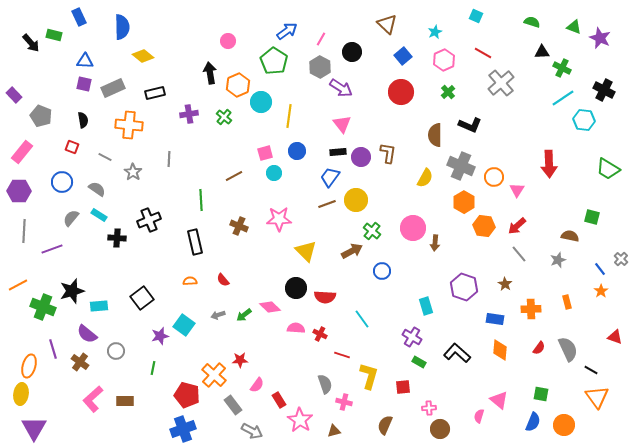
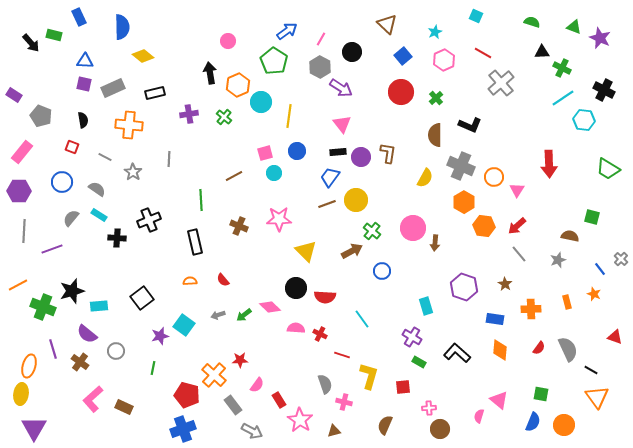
green cross at (448, 92): moved 12 px left, 6 px down
purple rectangle at (14, 95): rotated 14 degrees counterclockwise
orange star at (601, 291): moved 7 px left, 3 px down; rotated 16 degrees counterclockwise
brown rectangle at (125, 401): moved 1 px left, 6 px down; rotated 24 degrees clockwise
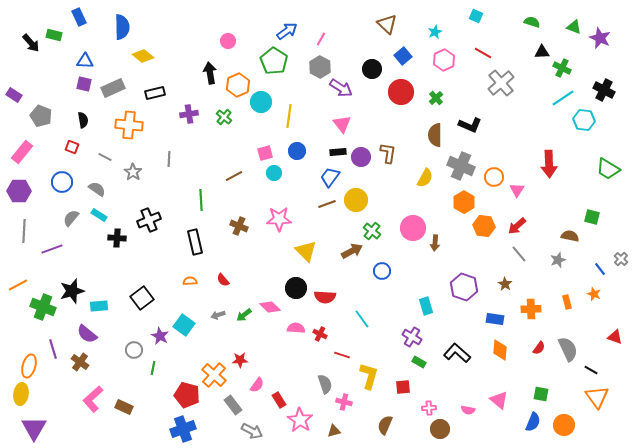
black circle at (352, 52): moved 20 px right, 17 px down
purple star at (160, 336): rotated 30 degrees counterclockwise
gray circle at (116, 351): moved 18 px right, 1 px up
pink semicircle at (479, 416): moved 11 px left, 6 px up; rotated 96 degrees counterclockwise
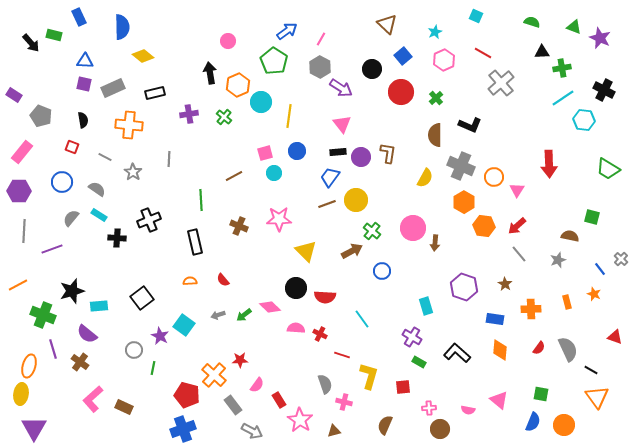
green cross at (562, 68): rotated 36 degrees counterclockwise
green cross at (43, 307): moved 8 px down
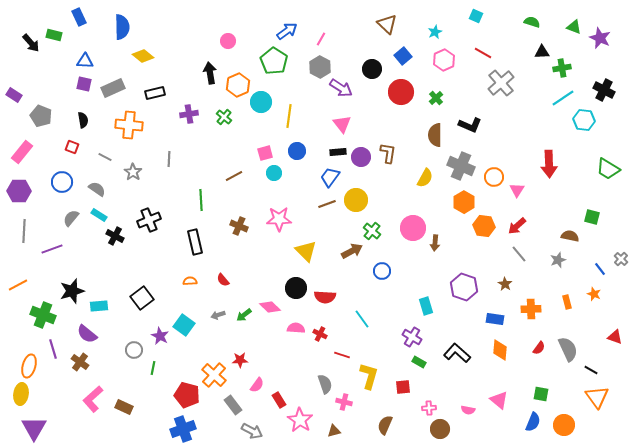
black cross at (117, 238): moved 2 px left, 2 px up; rotated 24 degrees clockwise
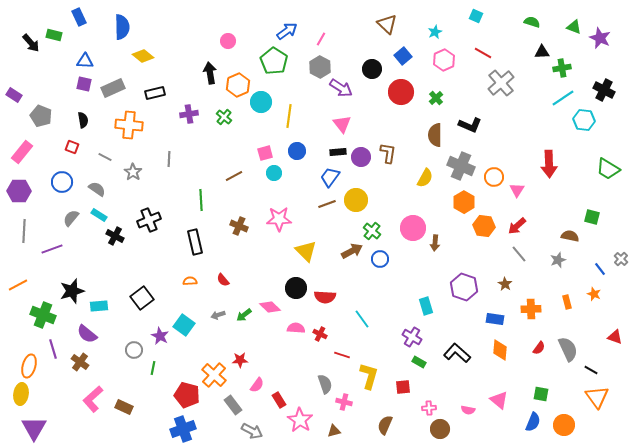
blue circle at (382, 271): moved 2 px left, 12 px up
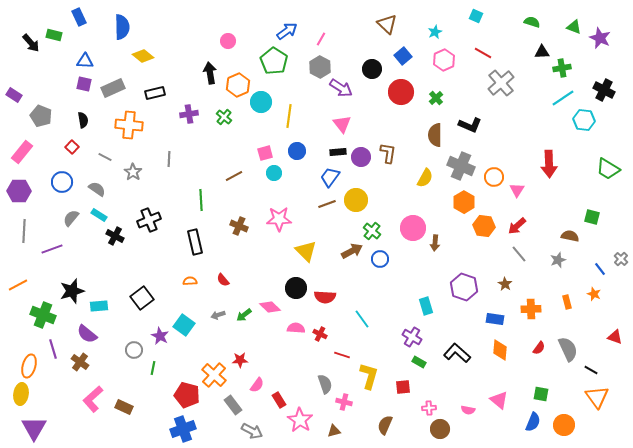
red square at (72, 147): rotated 24 degrees clockwise
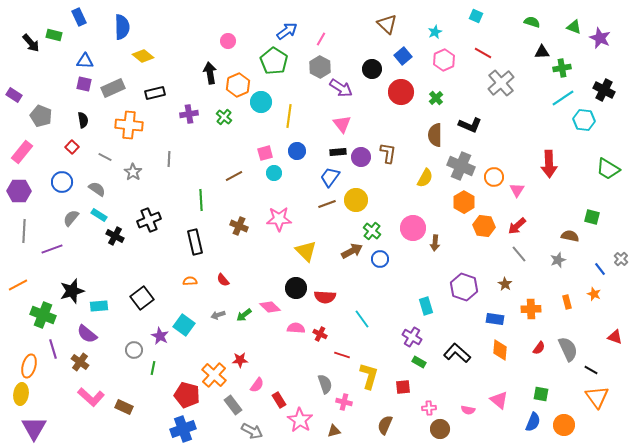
pink L-shape at (93, 399): moved 2 px left, 2 px up; rotated 96 degrees counterclockwise
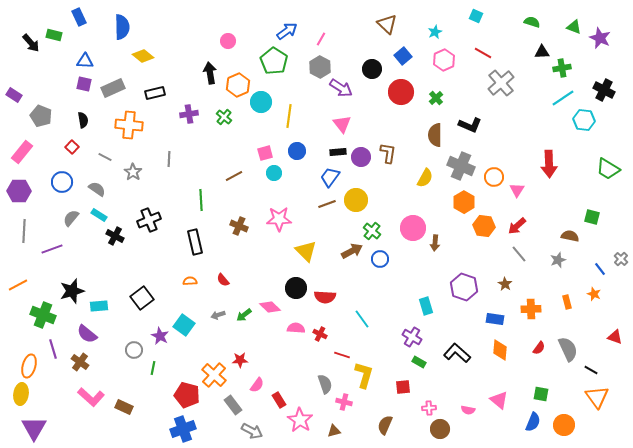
yellow L-shape at (369, 376): moved 5 px left, 1 px up
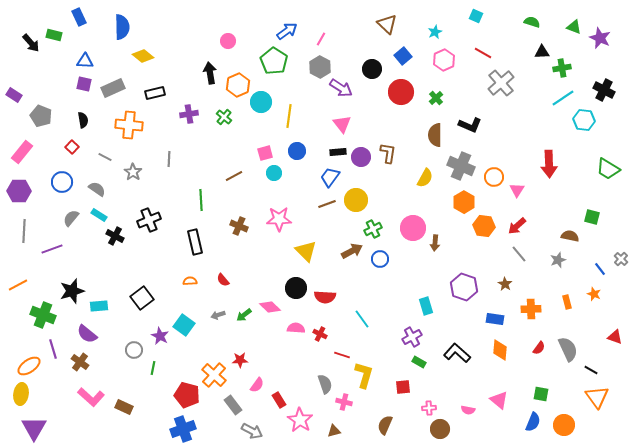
green cross at (372, 231): moved 1 px right, 2 px up; rotated 24 degrees clockwise
purple cross at (412, 337): rotated 30 degrees clockwise
orange ellipse at (29, 366): rotated 40 degrees clockwise
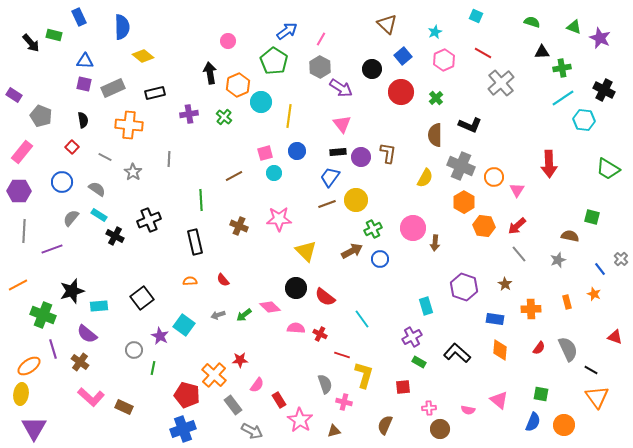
red semicircle at (325, 297): rotated 35 degrees clockwise
